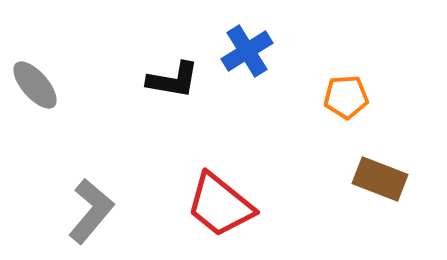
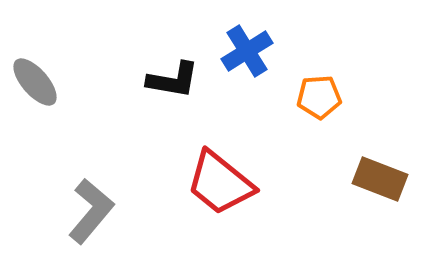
gray ellipse: moved 3 px up
orange pentagon: moved 27 px left
red trapezoid: moved 22 px up
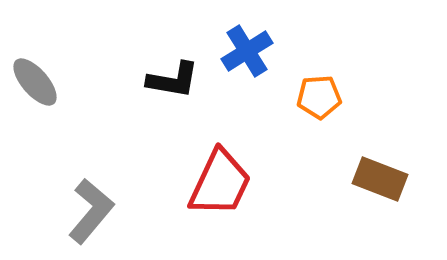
red trapezoid: rotated 104 degrees counterclockwise
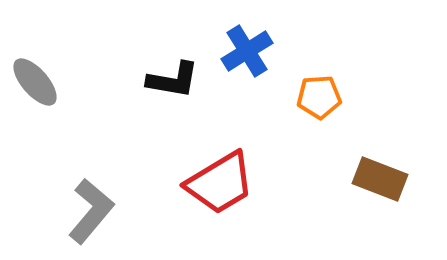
red trapezoid: rotated 34 degrees clockwise
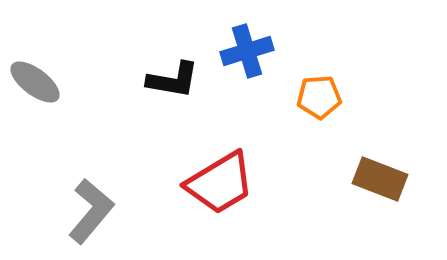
blue cross: rotated 15 degrees clockwise
gray ellipse: rotated 12 degrees counterclockwise
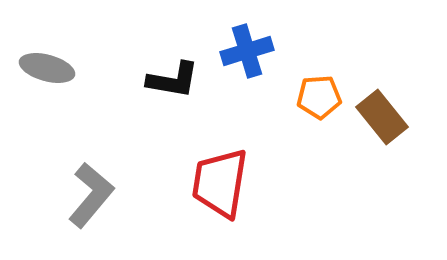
gray ellipse: moved 12 px right, 14 px up; rotated 22 degrees counterclockwise
brown rectangle: moved 2 px right, 62 px up; rotated 30 degrees clockwise
red trapezoid: rotated 130 degrees clockwise
gray L-shape: moved 16 px up
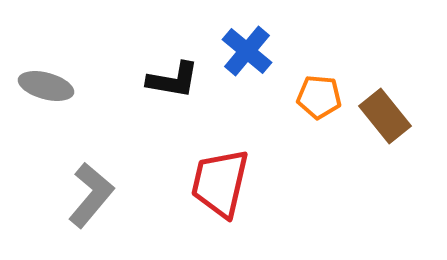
blue cross: rotated 33 degrees counterclockwise
gray ellipse: moved 1 px left, 18 px down
orange pentagon: rotated 9 degrees clockwise
brown rectangle: moved 3 px right, 1 px up
red trapezoid: rotated 4 degrees clockwise
